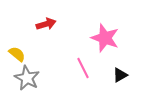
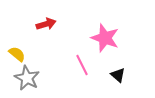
pink line: moved 1 px left, 3 px up
black triangle: moved 2 px left; rotated 49 degrees counterclockwise
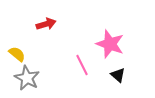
pink star: moved 5 px right, 6 px down
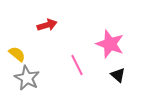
red arrow: moved 1 px right, 1 px down
pink line: moved 5 px left
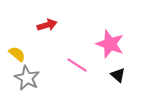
pink line: rotated 30 degrees counterclockwise
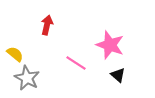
red arrow: rotated 60 degrees counterclockwise
pink star: moved 1 px down
yellow semicircle: moved 2 px left
pink line: moved 1 px left, 2 px up
